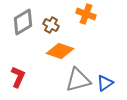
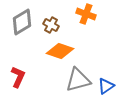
gray diamond: moved 1 px left
blue triangle: moved 1 px right, 3 px down
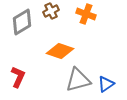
brown cross: moved 14 px up; rotated 35 degrees clockwise
blue triangle: moved 2 px up
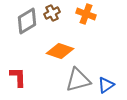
brown cross: moved 1 px right, 2 px down
gray diamond: moved 5 px right, 1 px up
red L-shape: rotated 25 degrees counterclockwise
blue triangle: moved 1 px down
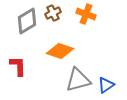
brown cross: moved 1 px right
red L-shape: moved 11 px up
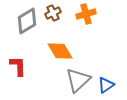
orange cross: rotated 36 degrees counterclockwise
orange diamond: rotated 40 degrees clockwise
gray triangle: rotated 28 degrees counterclockwise
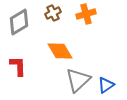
gray diamond: moved 8 px left, 1 px down
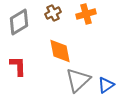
orange diamond: rotated 20 degrees clockwise
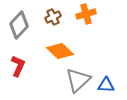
brown cross: moved 4 px down
gray diamond: moved 3 px down; rotated 16 degrees counterclockwise
orange diamond: rotated 36 degrees counterclockwise
red L-shape: rotated 25 degrees clockwise
blue triangle: rotated 36 degrees clockwise
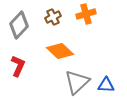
gray triangle: moved 1 px left, 2 px down
